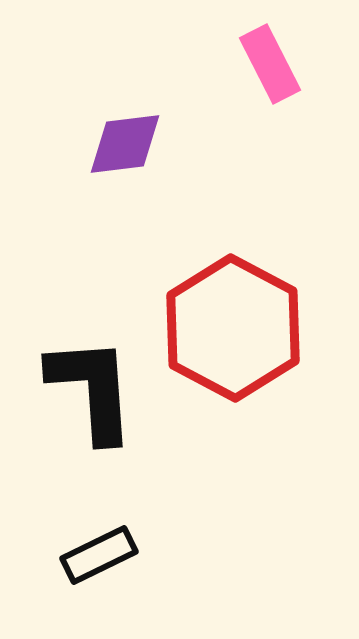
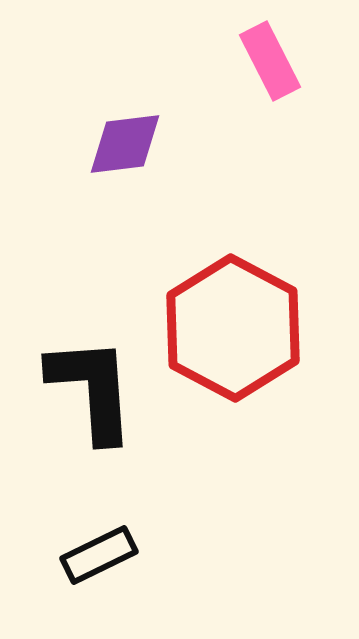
pink rectangle: moved 3 px up
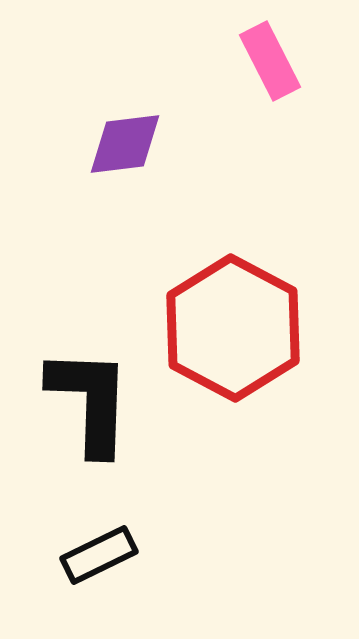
black L-shape: moved 2 px left, 12 px down; rotated 6 degrees clockwise
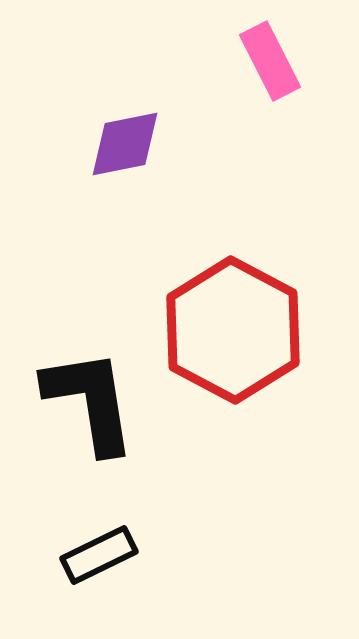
purple diamond: rotated 4 degrees counterclockwise
red hexagon: moved 2 px down
black L-shape: rotated 11 degrees counterclockwise
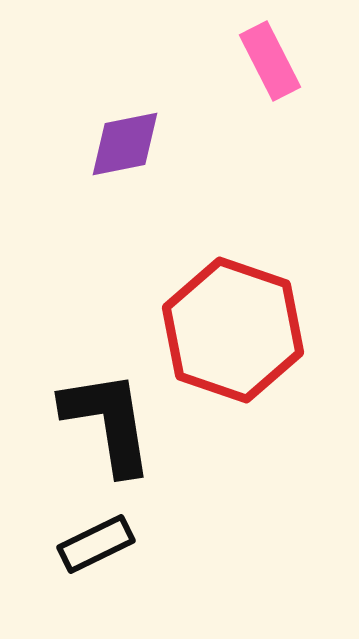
red hexagon: rotated 9 degrees counterclockwise
black L-shape: moved 18 px right, 21 px down
black rectangle: moved 3 px left, 11 px up
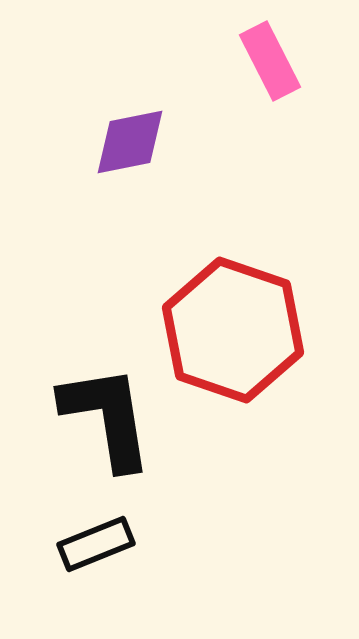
purple diamond: moved 5 px right, 2 px up
black L-shape: moved 1 px left, 5 px up
black rectangle: rotated 4 degrees clockwise
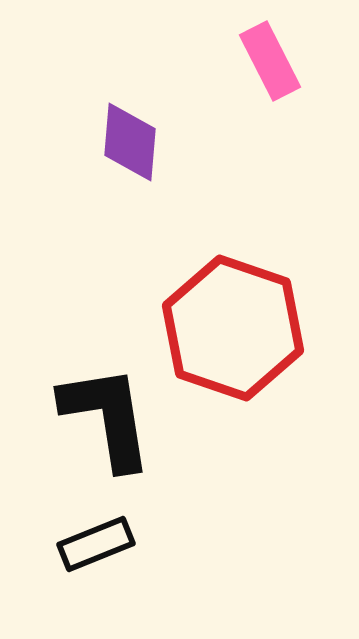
purple diamond: rotated 74 degrees counterclockwise
red hexagon: moved 2 px up
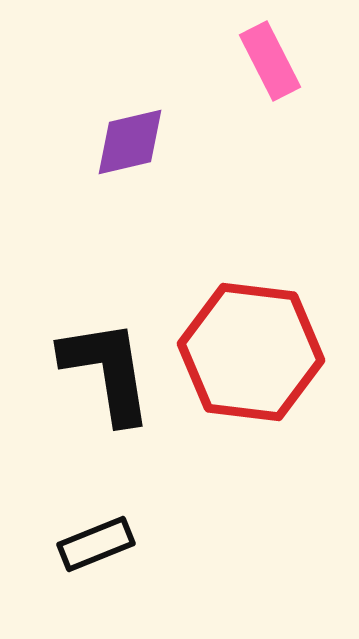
purple diamond: rotated 72 degrees clockwise
red hexagon: moved 18 px right, 24 px down; rotated 12 degrees counterclockwise
black L-shape: moved 46 px up
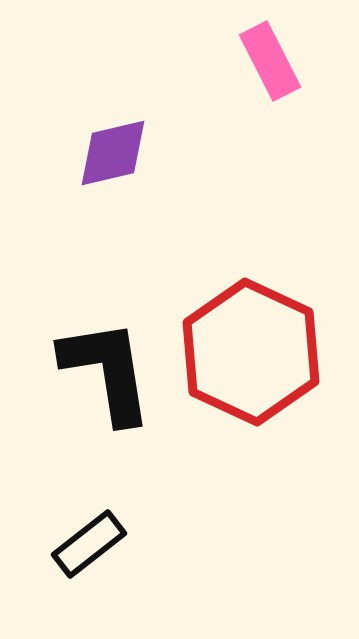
purple diamond: moved 17 px left, 11 px down
red hexagon: rotated 18 degrees clockwise
black rectangle: moved 7 px left; rotated 16 degrees counterclockwise
